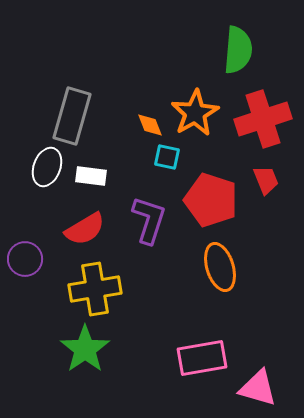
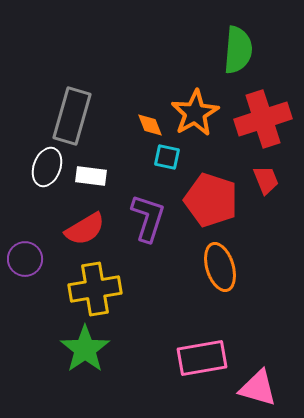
purple L-shape: moved 1 px left, 2 px up
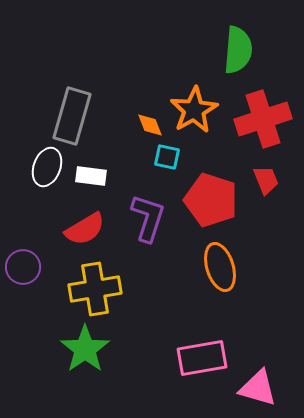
orange star: moved 1 px left, 3 px up
purple circle: moved 2 px left, 8 px down
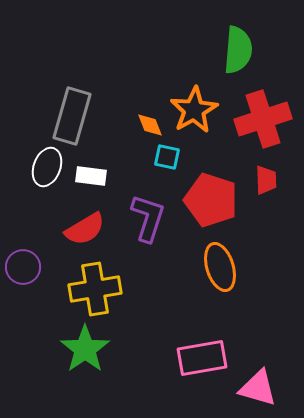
red trapezoid: rotated 20 degrees clockwise
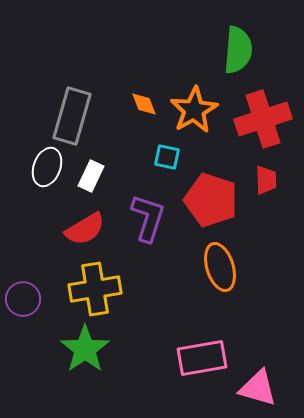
orange diamond: moved 6 px left, 21 px up
white rectangle: rotated 72 degrees counterclockwise
purple circle: moved 32 px down
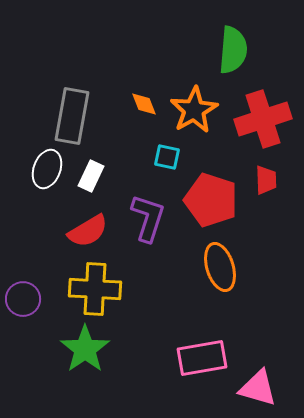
green semicircle: moved 5 px left
gray rectangle: rotated 6 degrees counterclockwise
white ellipse: moved 2 px down
red semicircle: moved 3 px right, 2 px down
yellow cross: rotated 12 degrees clockwise
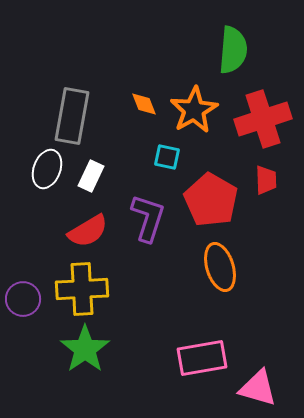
red pentagon: rotated 12 degrees clockwise
yellow cross: moved 13 px left; rotated 6 degrees counterclockwise
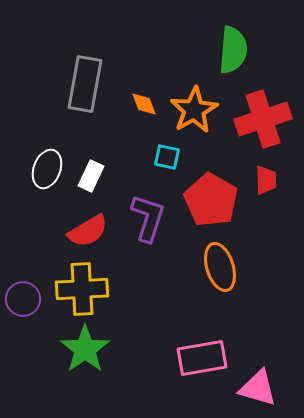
gray rectangle: moved 13 px right, 32 px up
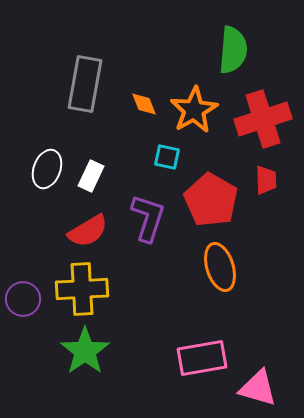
green star: moved 2 px down
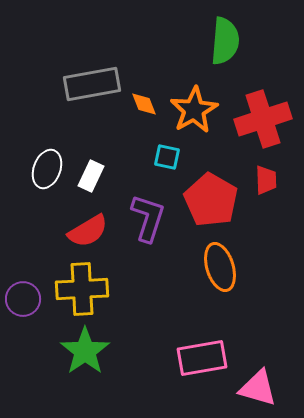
green semicircle: moved 8 px left, 9 px up
gray rectangle: moved 7 px right; rotated 70 degrees clockwise
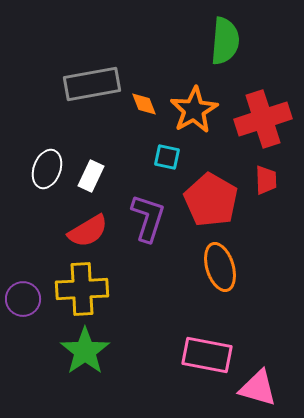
pink rectangle: moved 5 px right, 3 px up; rotated 21 degrees clockwise
